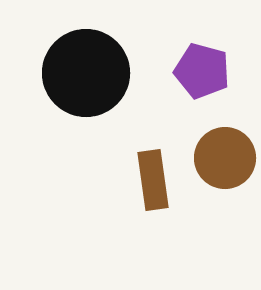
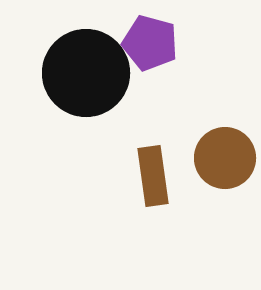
purple pentagon: moved 52 px left, 28 px up
brown rectangle: moved 4 px up
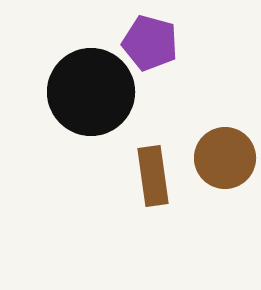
black circle: moved 5 px right, 19 px down
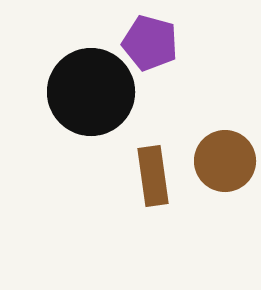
brown circle: moved 3 px down
